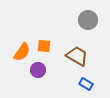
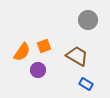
orange square: rotated 24 degrees counterclockwise
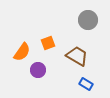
orange square: moved 4 px right, 3 px up
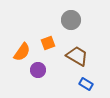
gray circle: moved 17 px left
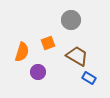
orange semicircle: rotated 18 degrees counterclockwise
purple circle: moved 2 px down
blue rectangle: moved 3 px right, 6 px up
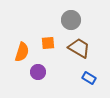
orange square: rotated 16 degrees clockwise
brown trapezoid: moved 2 px right, 8 px up
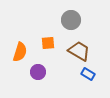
brown trapezoid: moved 3 px down
orange semicircle: moved 2 px left
blue rectangle: moved 1 px left, 4 px up
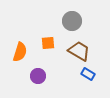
gray circle: moved 1 px right, 1 px down
purple circle: moved 4 px down
